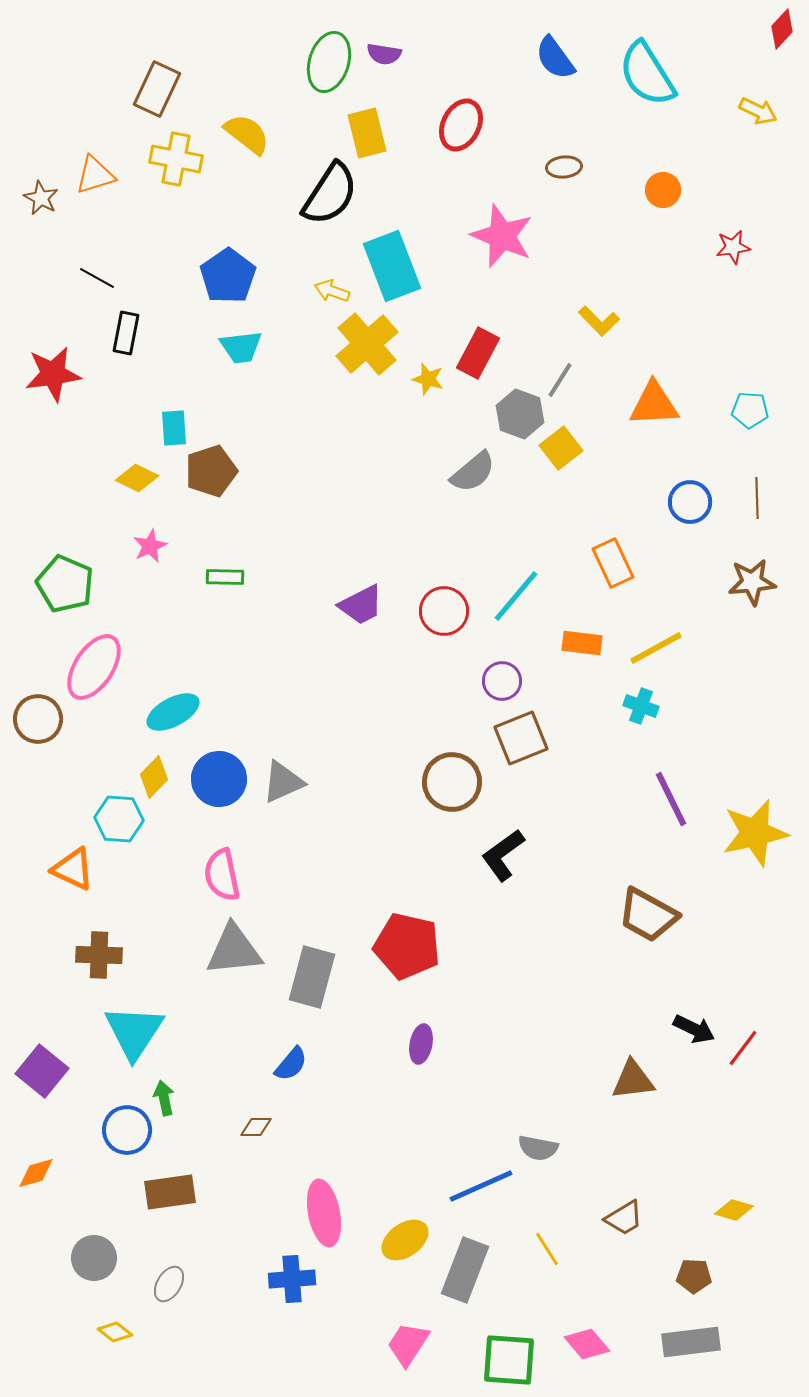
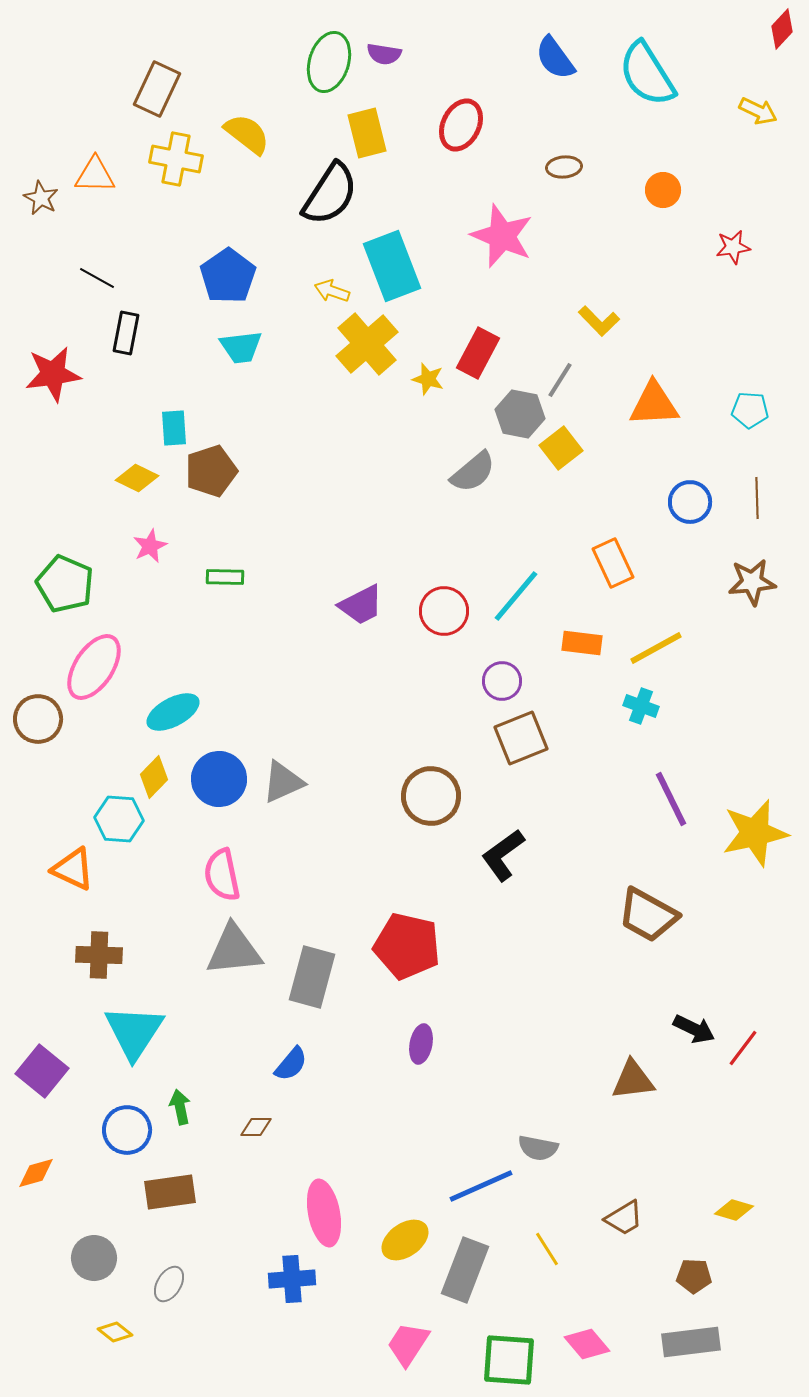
orange triangle at (95, 175): rotated 18 degrees clockwise
gray hexagon at (520, 414): rotated 9 degrees counterclockwise
brown circle at (452, 782): moved 21 px left, 14 px down
green arrow at (164, 1098): moved 16 px right, 9 px down
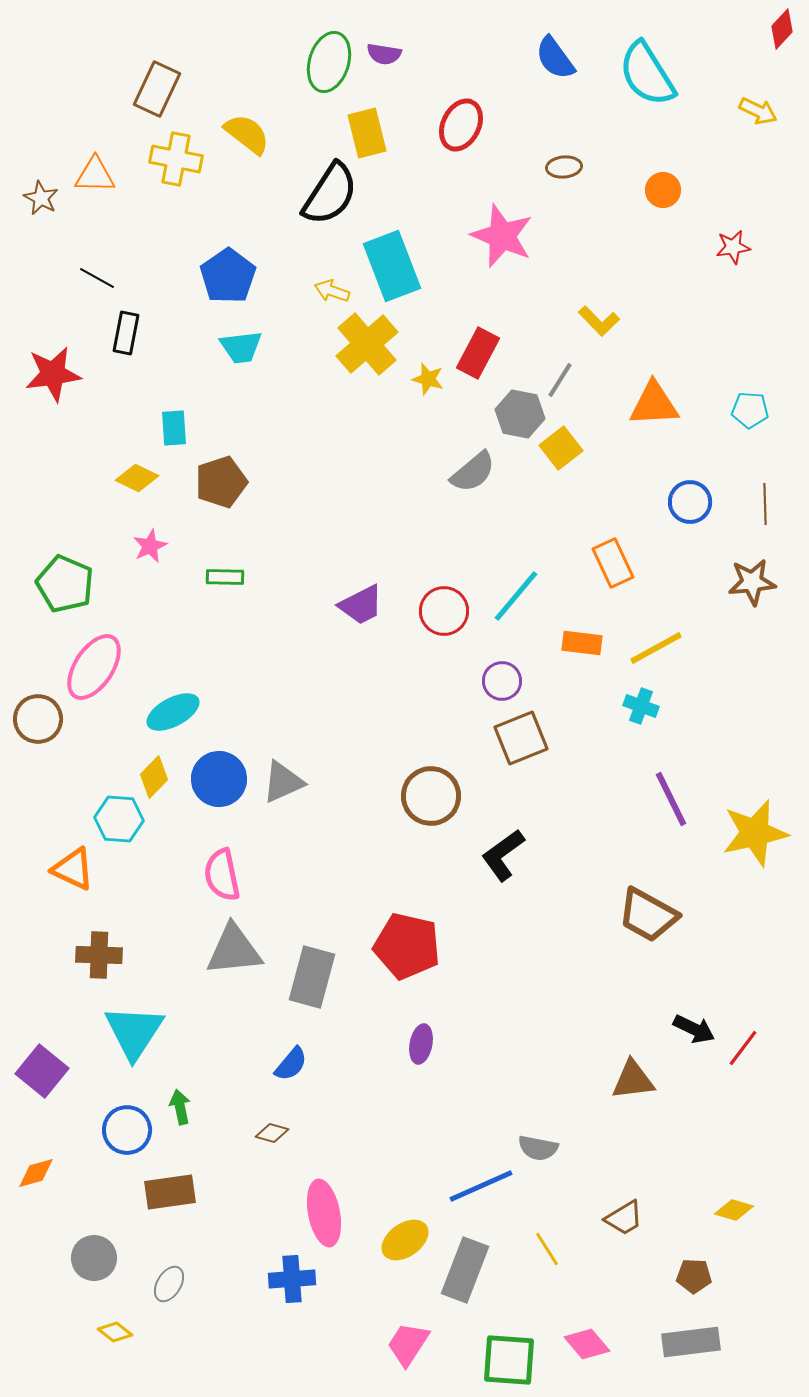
brown pentagon at (211, 471): moved 10 px right, 11 px down
brown line at (757, 498): moved 8 px right, 6 px down
brown diamond at (256, 1127): moved 16 px right, 6 px down; rotated 16 degrees clockwise
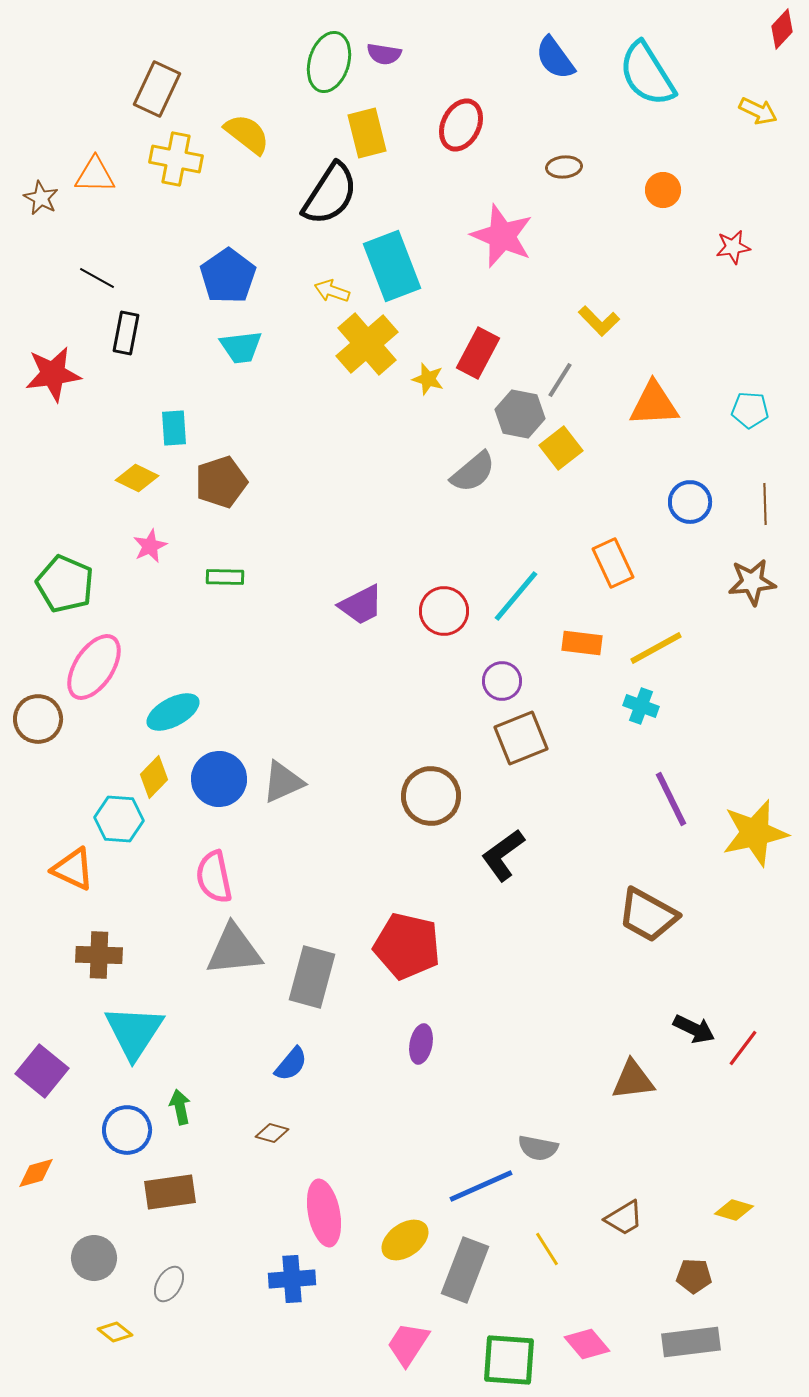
pink semicircle at (222, 875): moved 8 px left, 2 px down
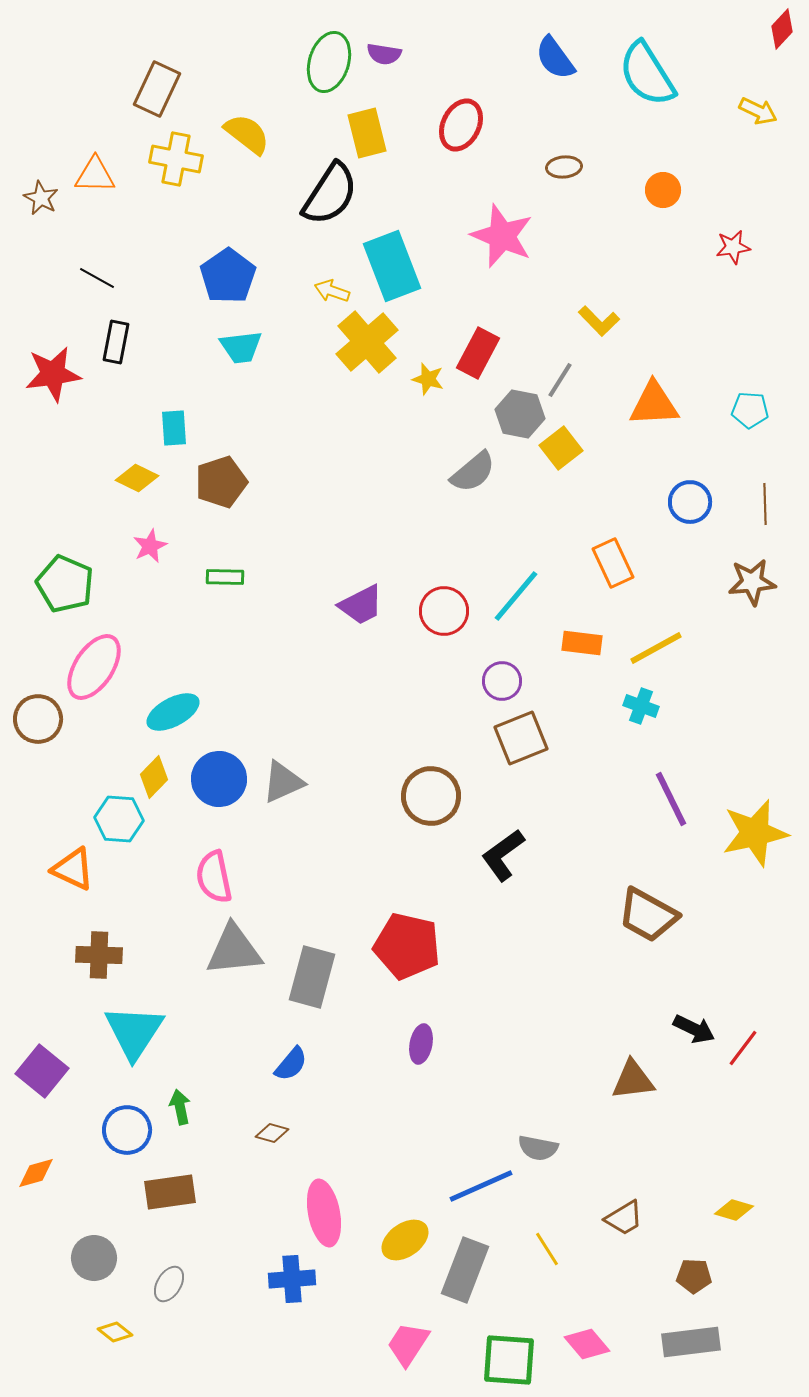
black rectangle at (126, 333): moved 10 px left, 9 px down
yellow cross at (367, 344): moved 2 px up
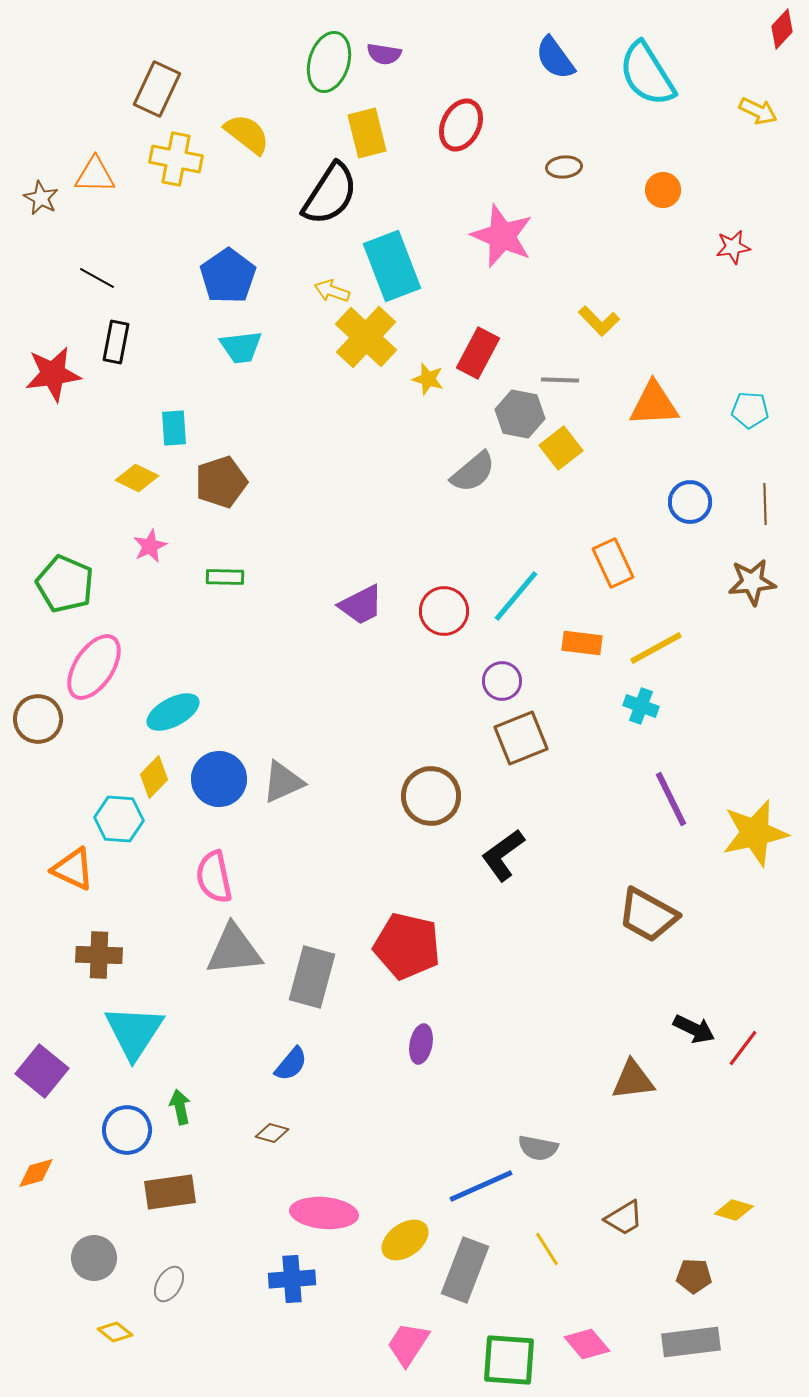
yellow cross at (367, 342): moved 1 px left, 5 px up; rotated 6 degrees counterclockwise
gray line at (560, 380): rotated 60 degrees clockwise
pink ellipse at (324, 1213): rotated 74 degrees counterclockwise
